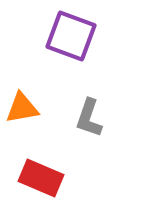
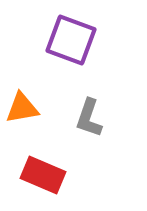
purple square: moved 4 px down
red rectangle: moved 2 px right, 3 px up
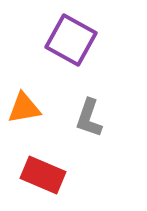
purple square: rotated 9 degrees clockwise
orange triangle: moved 2 px right
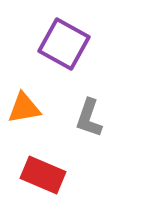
purple square: moved 7 px left, 4 px down
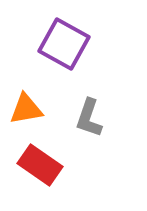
orange triangle: moved 2 px right, 1 px down
red rectangle: moved 3 px left, 10 px up; rotated 12 degrees clockwise
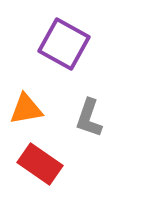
red rectangle: moved 1 px up
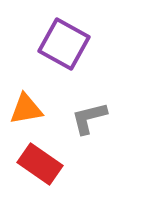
gray L-shape: rotated 57 degrees clockwise
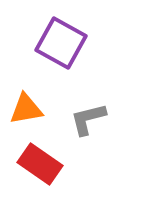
purple square: moved 3 px left, 1 px up
gray L-shape: moved 1 px left, 1 px down
